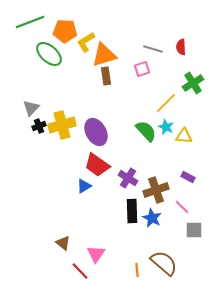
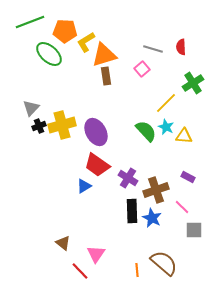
pink square: rotated 21 degrees counterclockwise
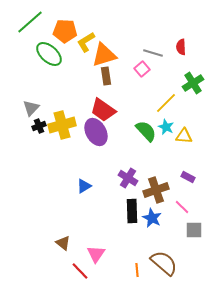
green line: rotated 20 degrees counterclockwise
gray line: moved 4 px down
red trapezoid: moved 6 px right, 55 px up
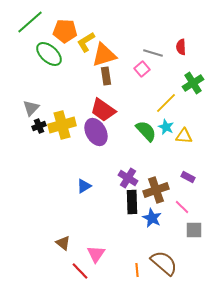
black rectangle: moved 9 px up
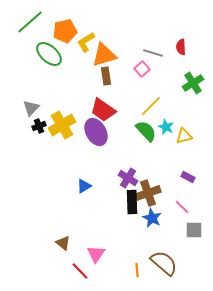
orange pentagon: rotated 15 degrees counterclockwise
yellow line: moved 15 px left, 3 px down
yellow cross: rotated 16 degrees counterclockwise
yellow triangle: rotated 18 degrees counterclockwise
brown cross: moved 8 px left, 3 px down
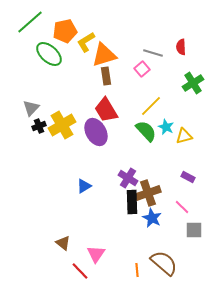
red trapezoid: moved 3 px right; rotated 24 degrees clockwise
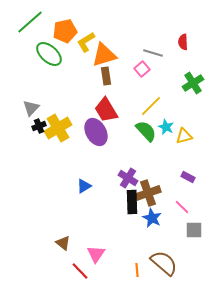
red semicircle: moved 2 px right, 5 px up
yellow cross: moved 4 px left, 3 px down
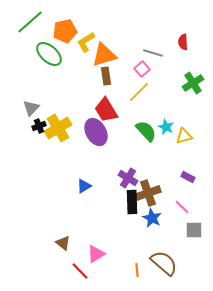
yellow line: moved 12 px left, 14 px up
pink triangle: rotated 24 degrees clockwise
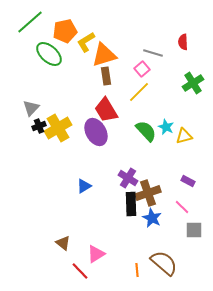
purple rectangle: moved 4 px down
black rectangle: moved 1 px left, 2 px down
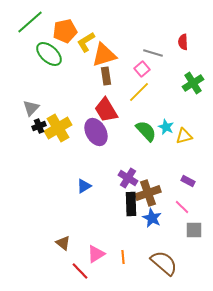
orange line: moved 14 px left, 13 px up
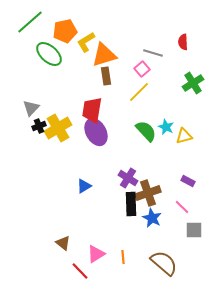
red trapezoid: moved 14 px left; rotated 40 degrees clockwise
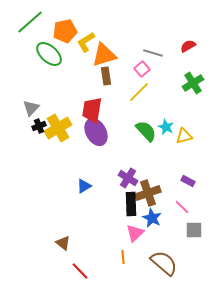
red semicircle: moved 5 px right, 4 px down; rotated 63 degrees clockwise
pink triangle: moved 39 px right, 21 px up; rotated 12 degrees counterclockwise
